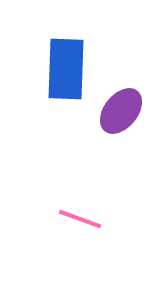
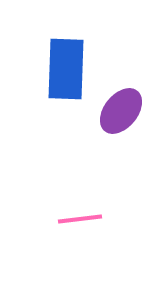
pink line: rotated 27 degrees counterclockwise
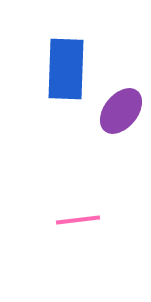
pink line: moved 2 px left, 1 px down
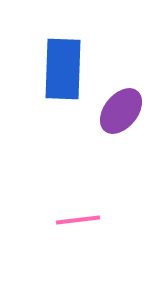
blue rectangle: moved 3 px left
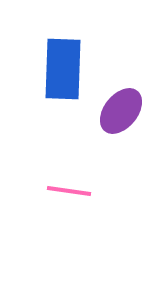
pink line: moved 9 px left, 29 px up; rotated 15 degrees clockwise
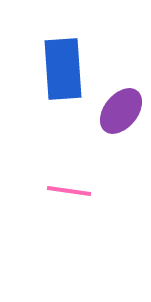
blue rectangle: rotated 6 degrees counterclockwise
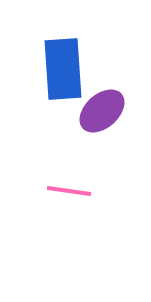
purple ellipse: moved 19 px left; rotated 9 degrees clockwise
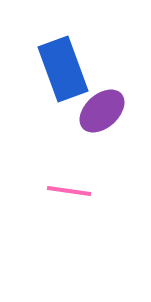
blue rectangle: rotated 16 degrees counterclockwise
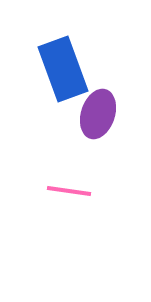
purple ellipse: moved 4 px left, 3 px down; rotated 30 degrees counterclockwise
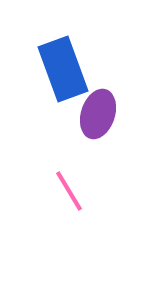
pink line: rotated 51 degrees clockwise
